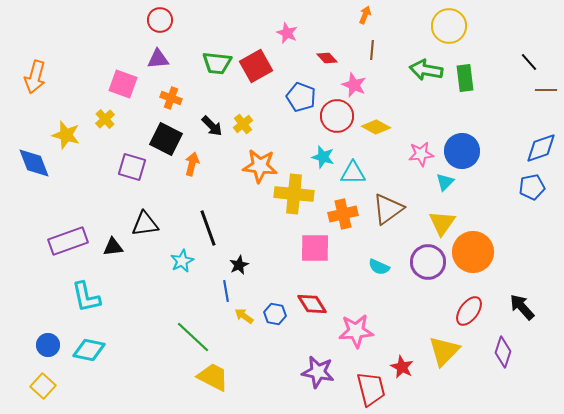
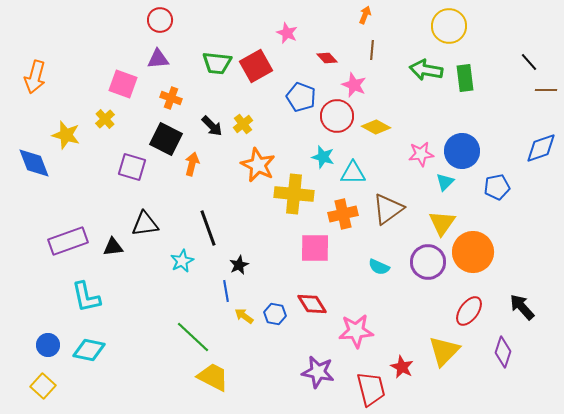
orange star at (260, 166): moved 2 px left, 1 px up; rotated 20 degrees clockwise
blue pentagon at (532, 187): moved 35 px left
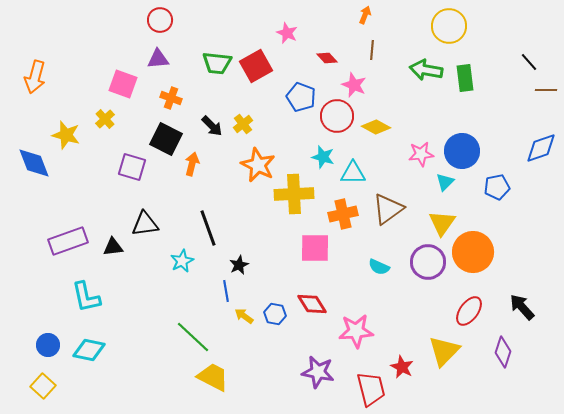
yellow cross at (294, 194): rotated 9 degrees counterclockwise
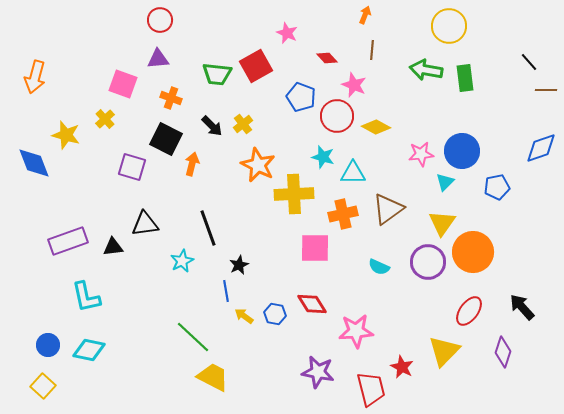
green trapezoid at (217, 63): moved 11 px down
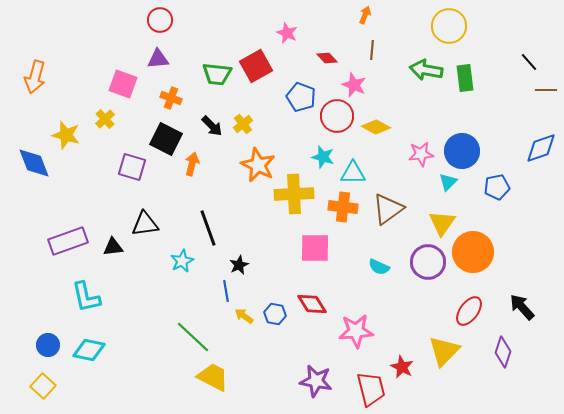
cyan triangle at (445, 182): moved 3 px right
orange cross at (343, 214): moved 7 px up; rotated 20 degrees clockwise
purple star at (318, 372): moved 2 px left, 9 px down
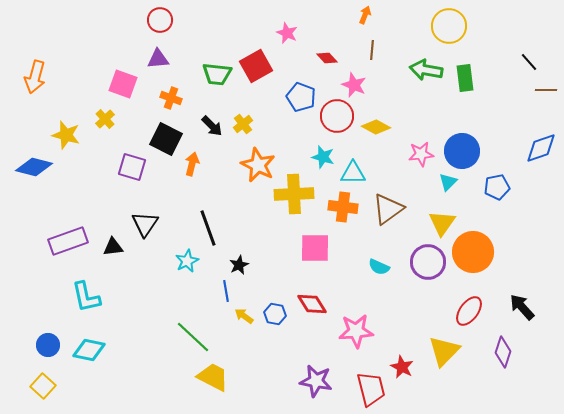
blue diamond at (34, 163): moved 4 px down; rotated 54 degrees counterclockwise
black triangle at (145, 224): rotated 48 degrees counterclockwise
cyan star at (182, 261): moved 5 px right
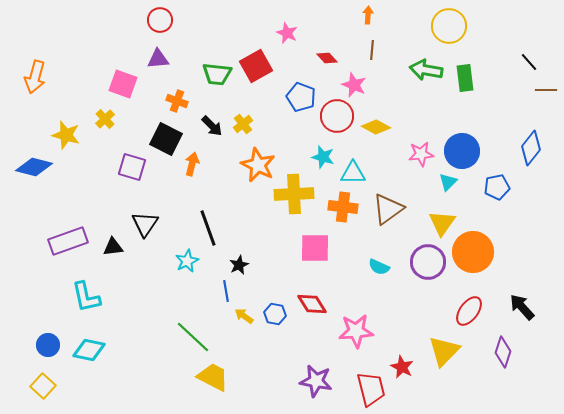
orange arrow at (365, 15): moved 3 px right; rotated 18 degrees counterclockwise
orange cross at (171, 98): moved 6 px right, 3 px down
blue diamond at (541, 148): moved 10 px left; rotated 32 degrees counterclockwise
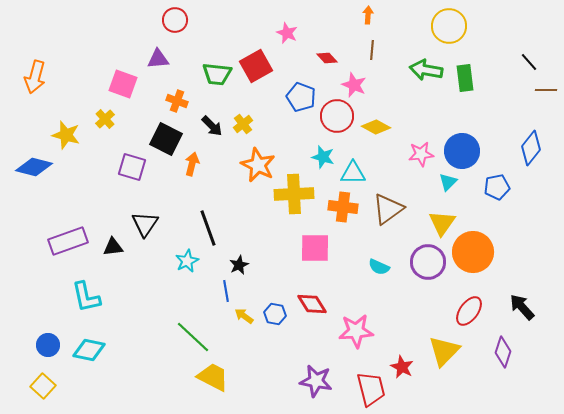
red circle at (160, 20): moved 15 px right
